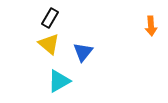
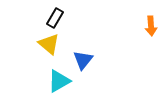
black rectangle: moved 5 px right
blue triangle: moved 8 px down
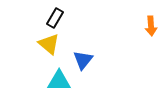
cyan triangle: rotated 30 degrees clockwise
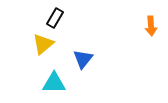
yellow triangle: moved 6 px left; rotated 40 degrees clockwise
blue triangle: moved 1 px up
cyan triangle: moved 5 px left, 2 px down
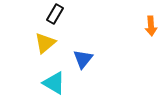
black rectangle: moved 4 px up
yellow triangle: moved 2 px right, 1 px up
cyan triangle: rotated 30 degrees clockwise
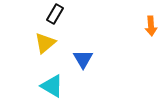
blue triangle: rotated 10 degrees counterclockwise
cyan triangle: moved 2 px left, 3 px down
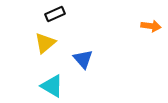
black rectangle: rotated 36 degrees clockwise
orange arrow: rotated 78 degrees counterclockwise
blue triangle: rotated 10 degrees counterclockwise
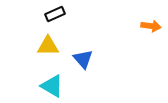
yellow triangle: moved 3 px right, 3 px down; rotated 40 degrees clockwise
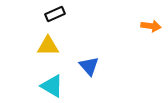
blue triangle: moved 6 px right, 7 px down
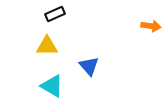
yellow triangle: moved 1 px left
